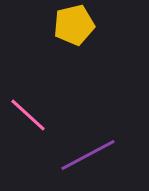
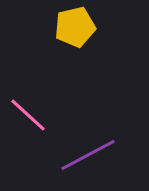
yellow pentagon: moved 1 px right, 2 px down
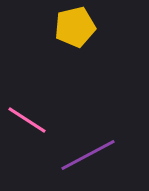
pink line: moved 1 px left, 5 px down; rotated 9 degrees counterclockwise
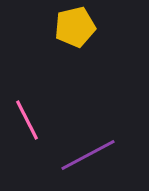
pink line: rotated 30 degrees clockwise
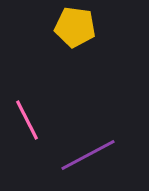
yellow pentagon: rotated 21 degrees clockwise
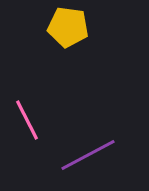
yellow pentagon: moved 7 px left
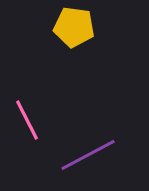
yellow pentagon: moved 6 px right
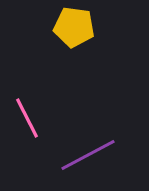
pink line: moved 2 px up
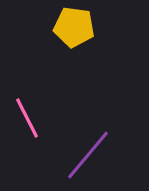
purple line: rotated 22 degrees counterclockwise
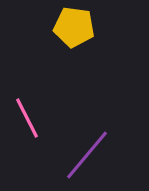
purple line: moved 1 px left
